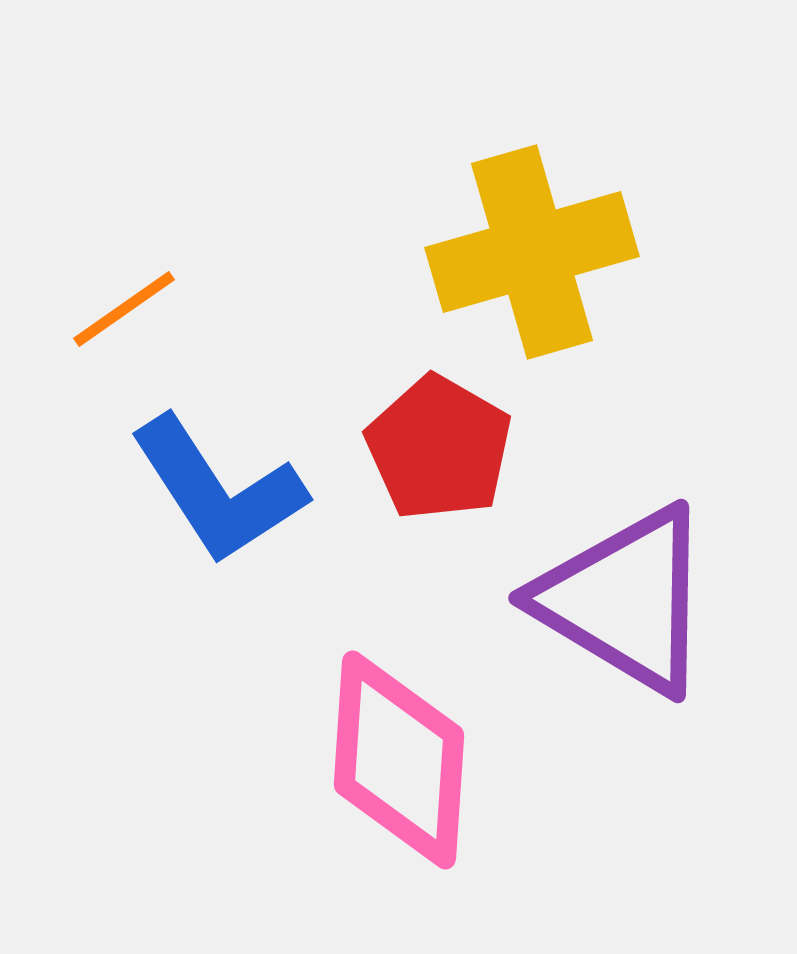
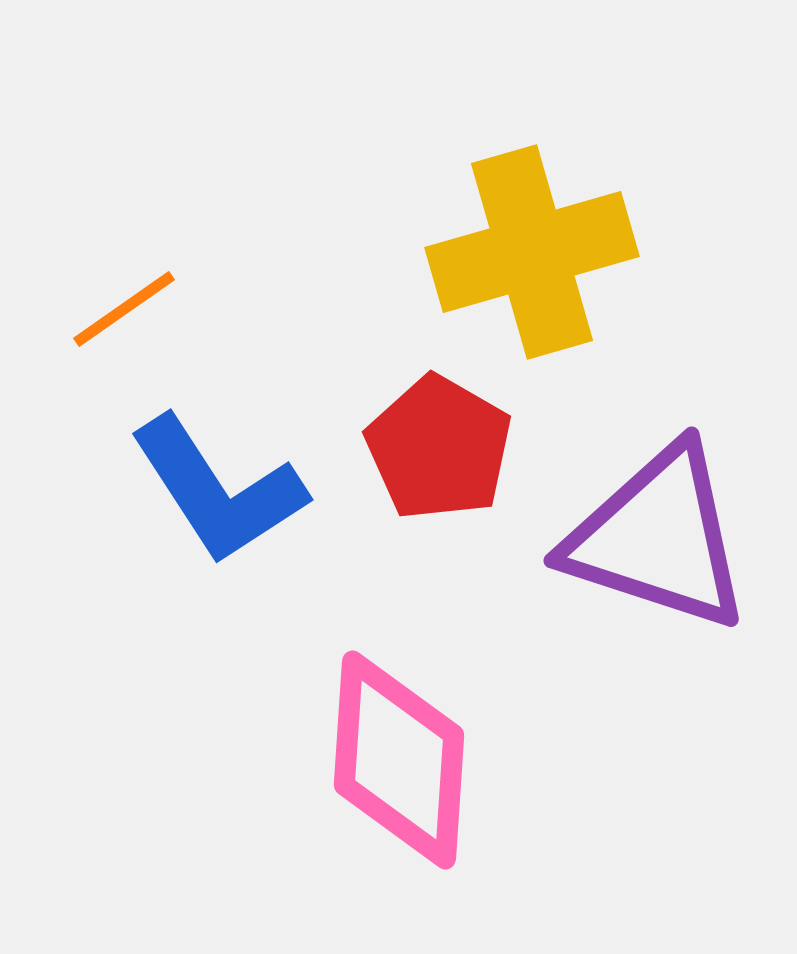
purple triangle: moved 33 px right, 62 px up; rotated 13 degrees counterclockwise
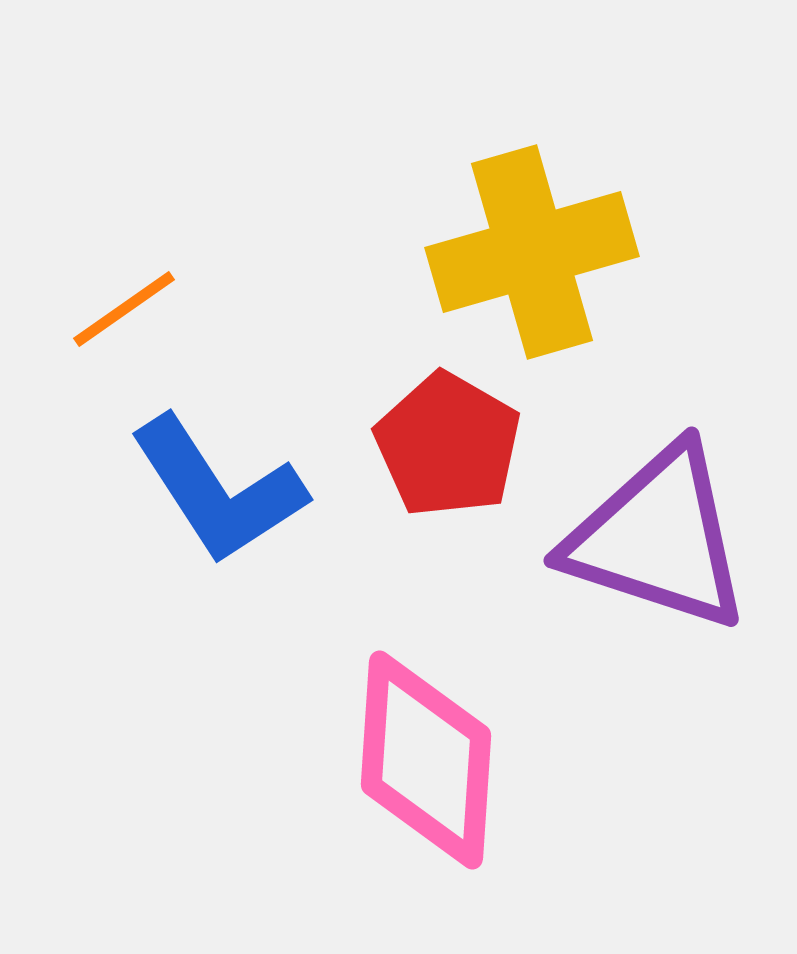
red pentagon: moved 9 px right, 3 px up
pink diamond: moved 27 px right
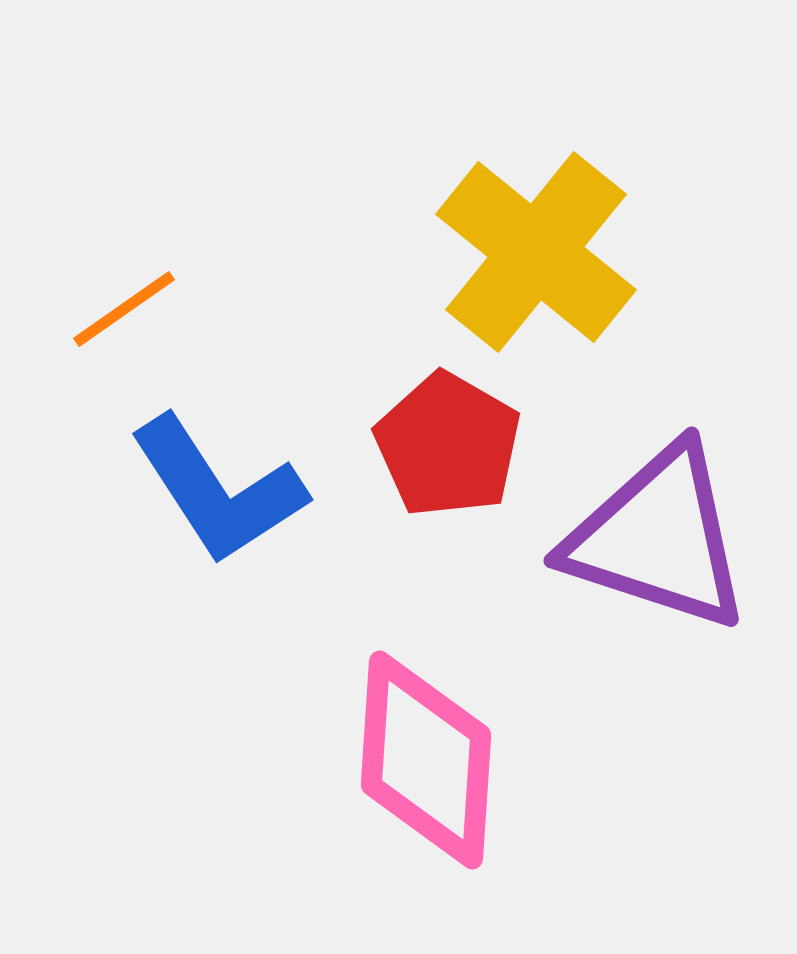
yellow cross: moved 4 px right; rotated 35 degrees counterclockwise
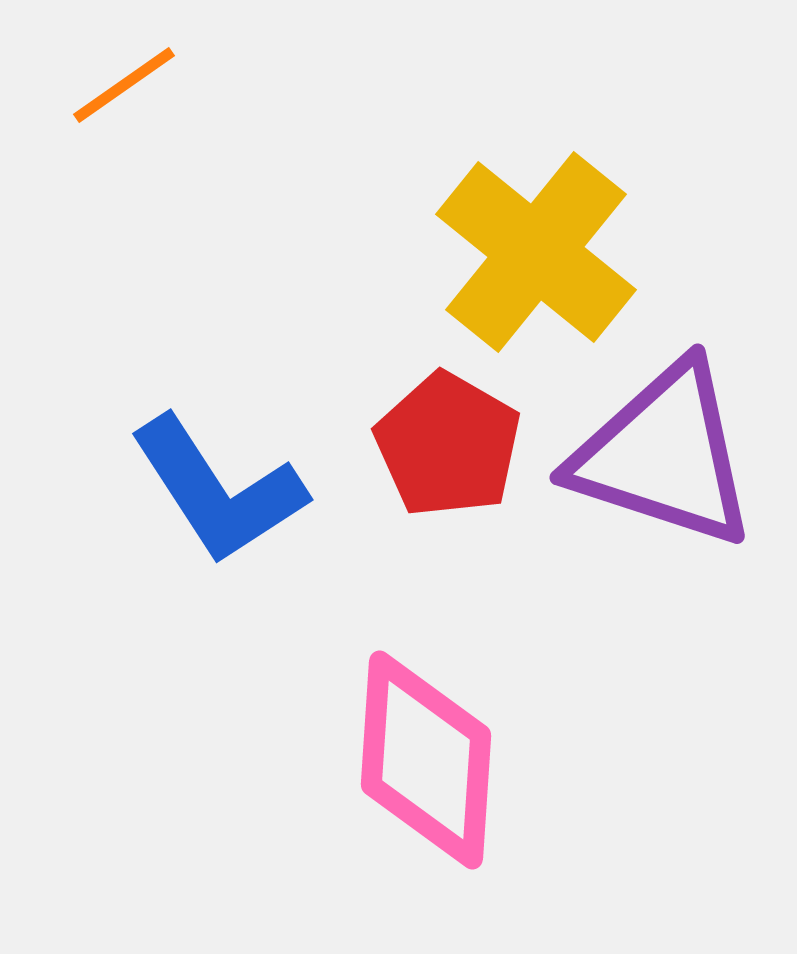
orange line: moved 224 px up
purple triangle: moved 6 px right, 83 px up
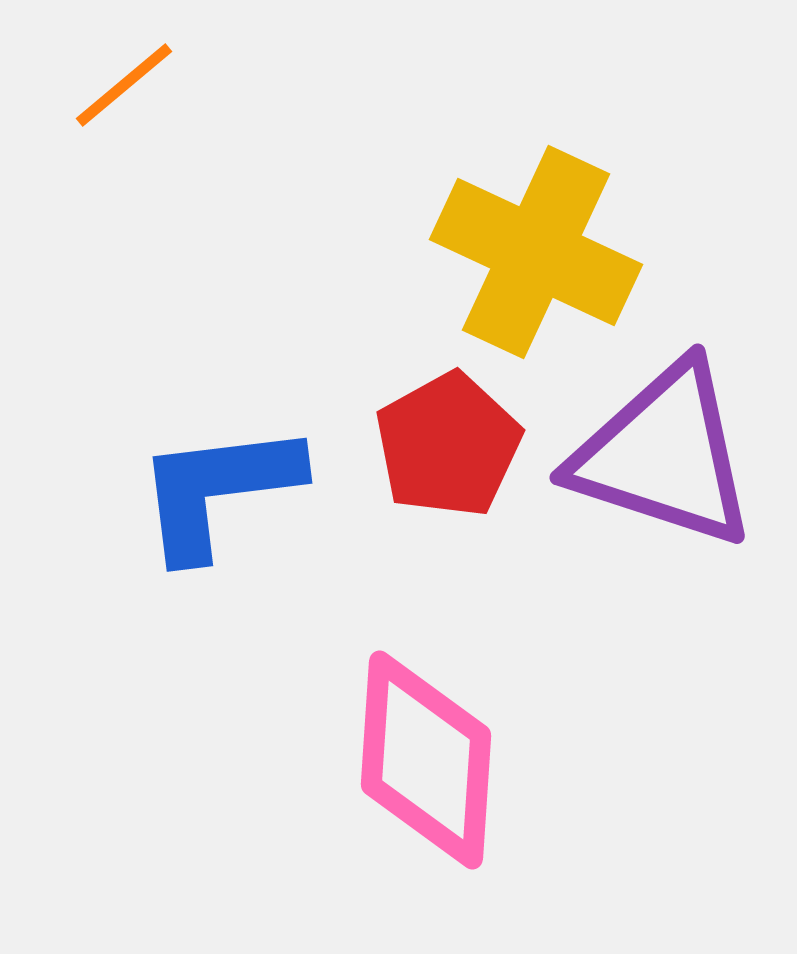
orange line: rotated 5 degrees counterclockwise
yellow cross: rotated 14 degrees counterclockwise
red pentagon: rotated 13 degrees clockwise
blue L-shape: rotated 116 degrees clockwise
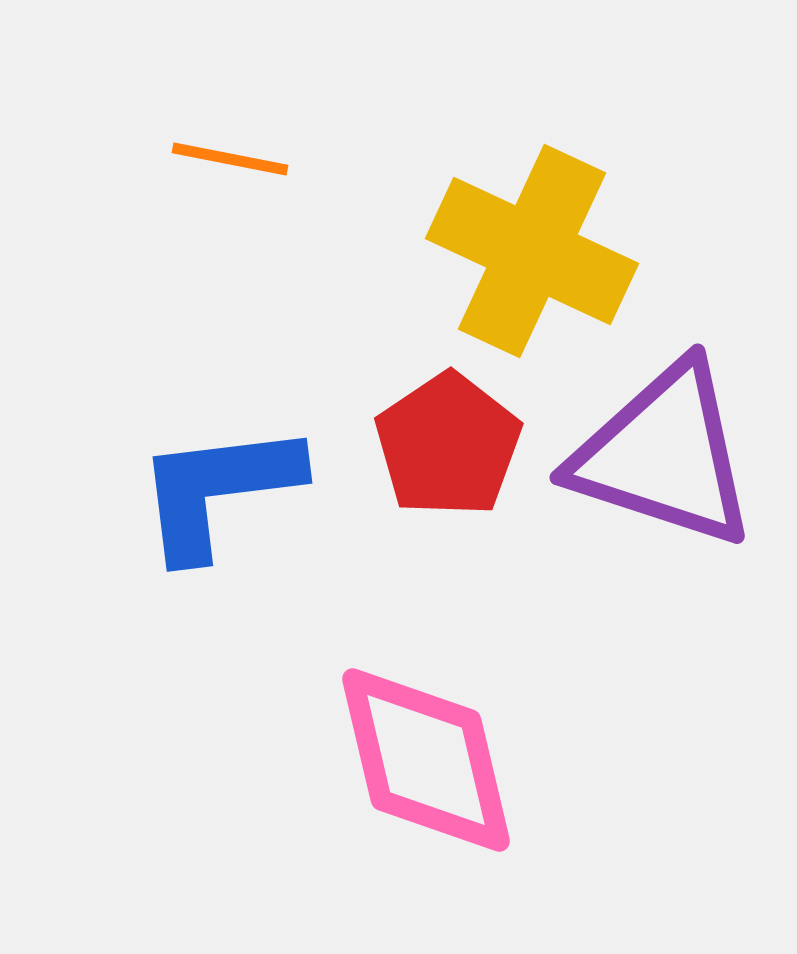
orange line: moved 106 px right, 74 px down; rotated 51 degrees clockwise
yellow cross: moved 4 px left, 1 px up
red pentagon: rotated 5 degrees counterclockwise
pink diamond: rotated 17 degrees counterclockwise
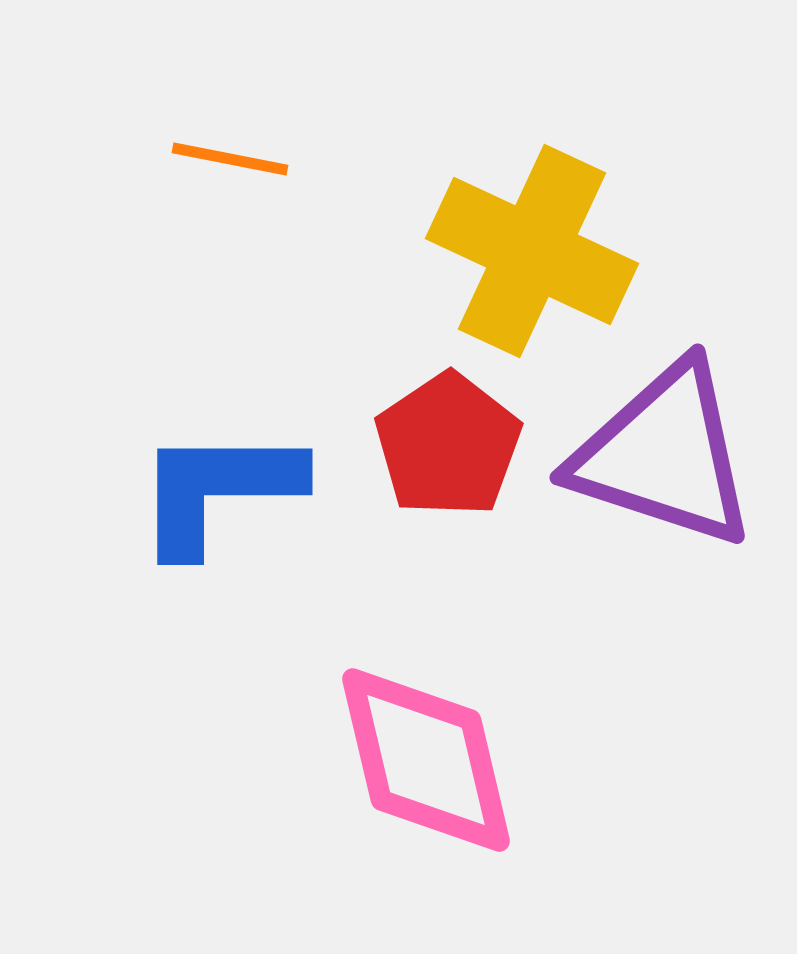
blue L-shape: rotated 7 degrees clockwise
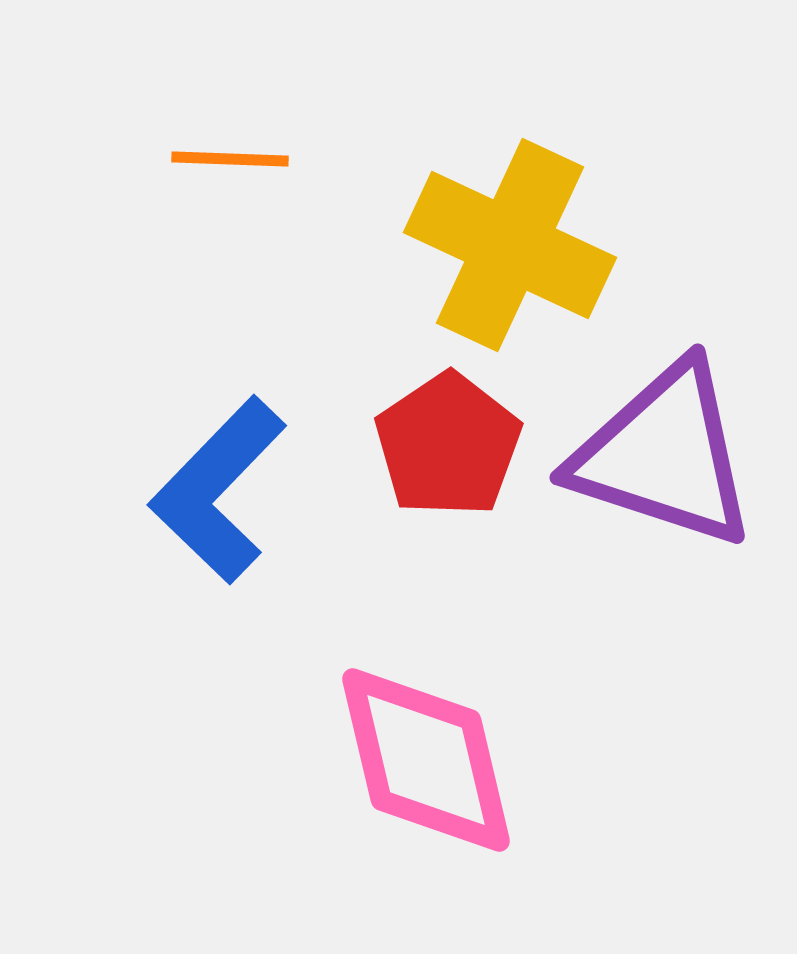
orange line: rotated 9 degrees counterclockwise
yellow cross: moved 22 px left, 6 px up
blue L-shape: rotated 46 degrees counterclockwise
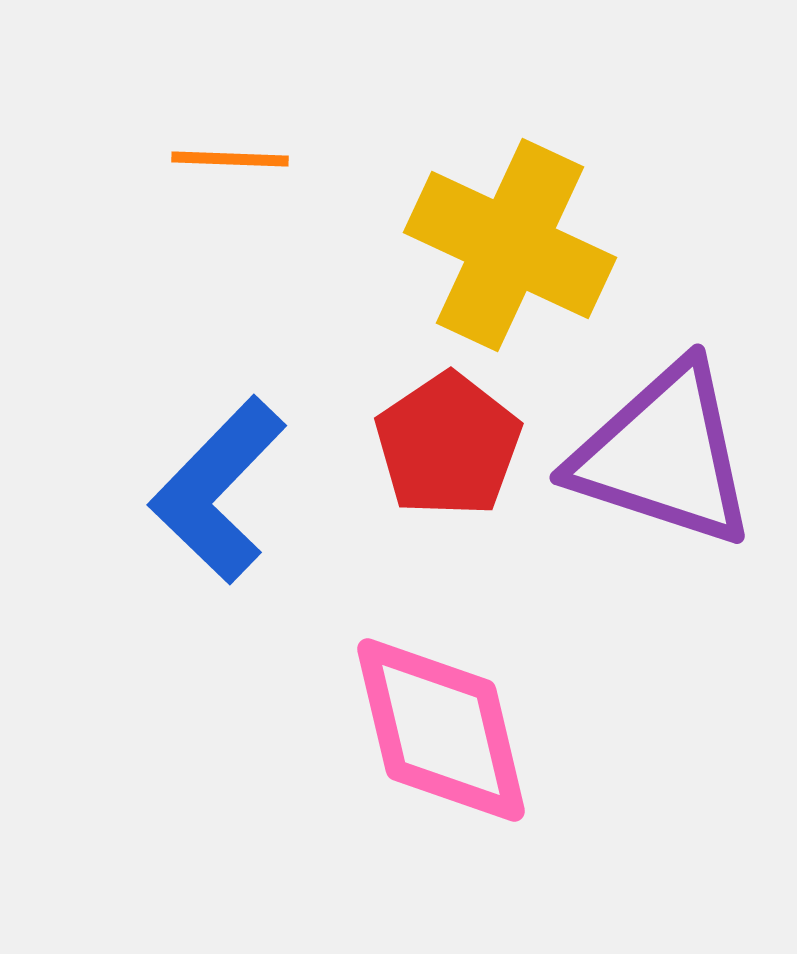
pink diamond: moved 15 px right, 30 px up
